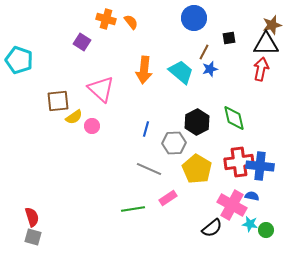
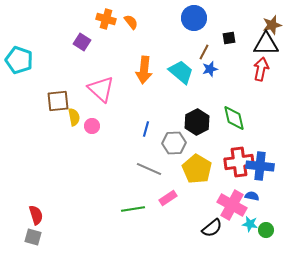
yellow semicircle: rotated 66 degrees counterclockwise
red semicircle: moved 4 px right, 2 px up
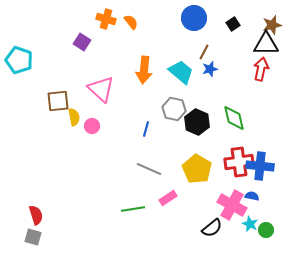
black square: moved 4 px right, 14 px up; rotated 24 degrees counterclockwise
black hexagon: rotated 10 degrees counterclockwise
gray hexagon: moved 34 px up; rotated 15 degrees clockwise
cyan star: rotated 14 degrees clockwise
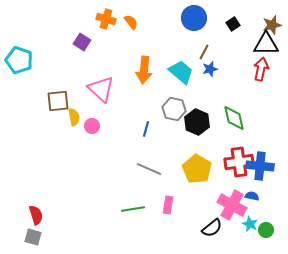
pink rectangle: moved 7 px down; rotated 48 degrees counterclockwise
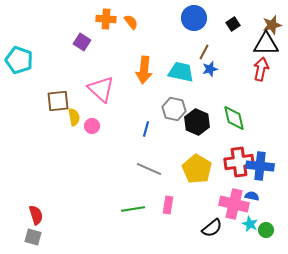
orange cross: rotated 12 degrees counterclockwise
cyan trapezoid: rotated 28 degrees counterclockwise
pink cross: moved 2 px right, 1 px up; rotated 16 degrees counterclockwise
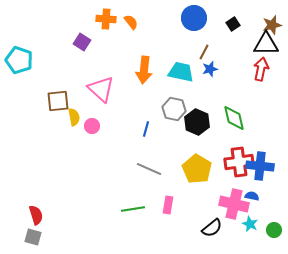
green circle: moved 8 px right
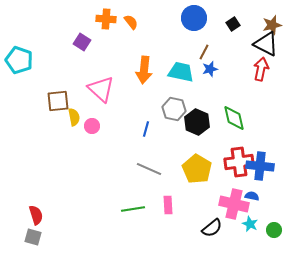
black triangle: rotated 28 degrees clockwise
pink rectangle: rotated 12 degrees counterclockwise
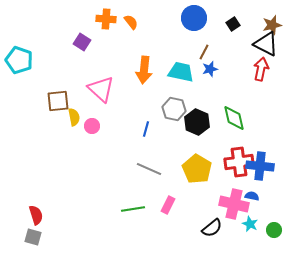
pink rectangle: rotated 30 degrees clockwise
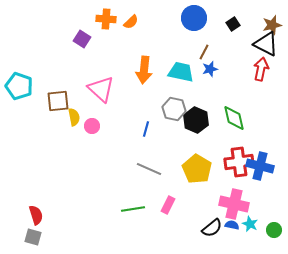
orange semicircle: rotated 84 degrees clockwise
purple square: moved 3 px up
cyan pentagon: moved 26 px down
black hexagon: moved 1 px left, 2 px up
blue cross: rotated 8 degrees clockwise
blue semicircle: moved 20 px left, 29 px down
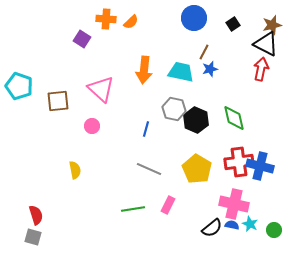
yellow semicircle: moved 1 px right, 53 px down
